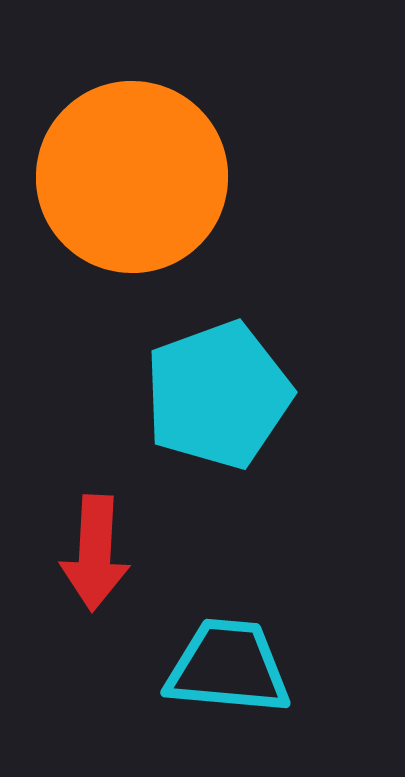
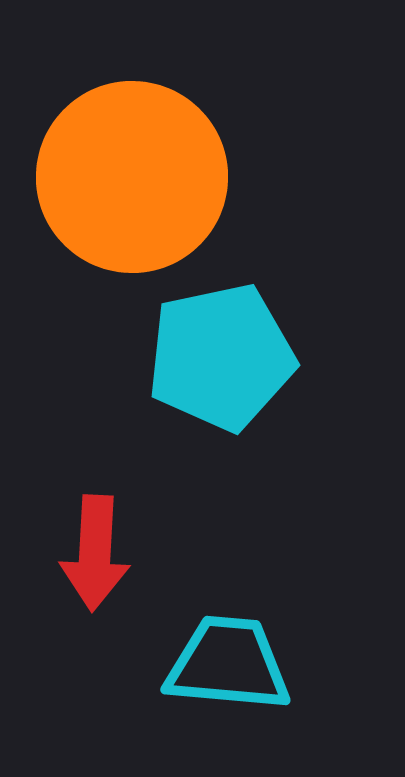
cyan pentagon: moved 3 px right, 38 px up; rotated 8 degrees clockwise
cyan trapezoid: moved 3 px up
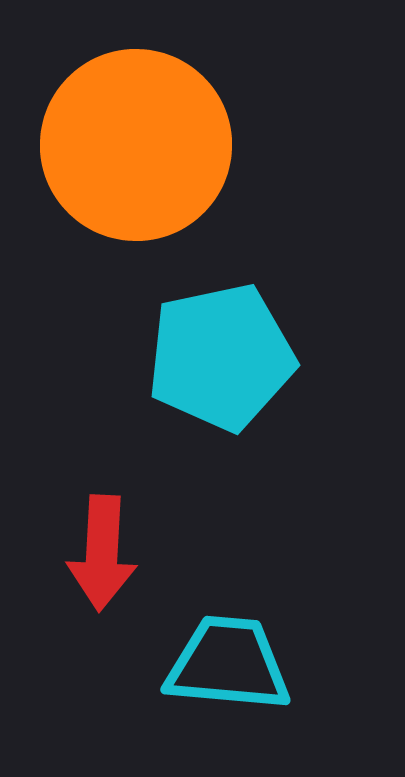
orange circle: moved 4 px right, 32 px up
red arrow: moved 7 px right
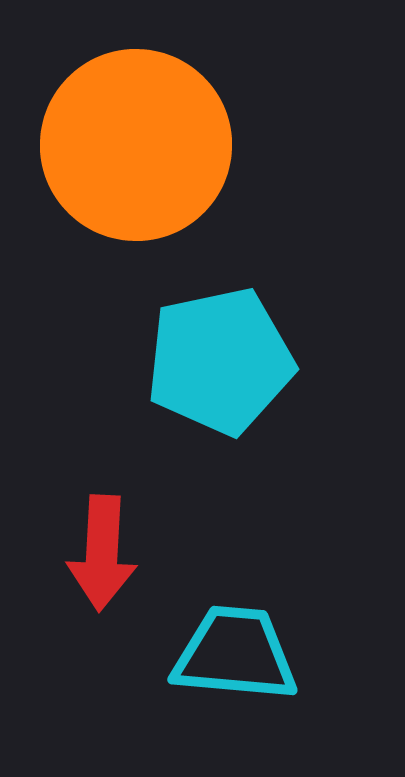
cyan pentagon: moved 1 px left, 4 px down
cyan trapezoid: moved 7 px right, 10 px up
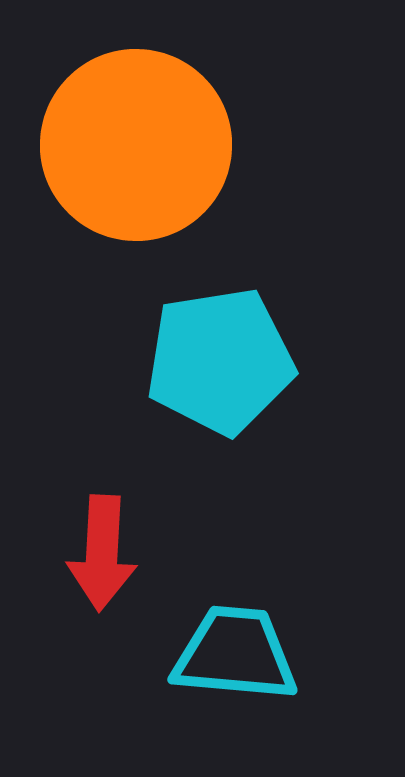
cyan pentagon: rotated 3 degrees clockwise
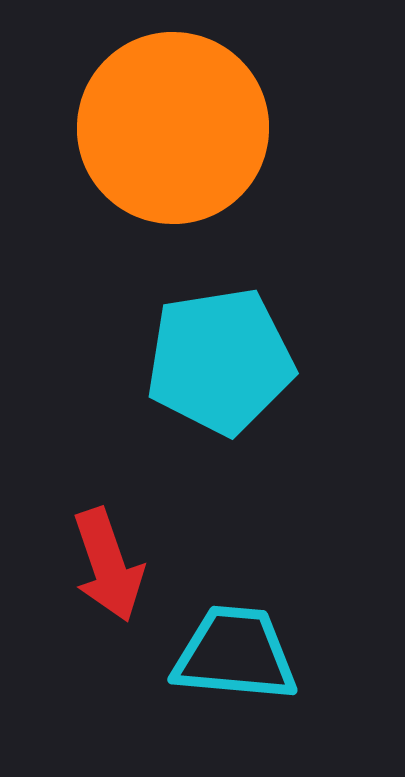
orange circle: moved 37 px right, 17 px up
red arrow: moved 6 px right, 12 px down; rotated 22 degrees counterclockwise
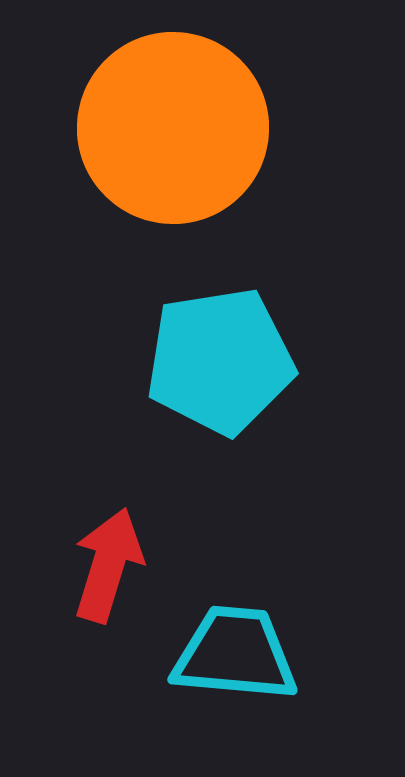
red arrow: rotated 144 degrees counterclockwise
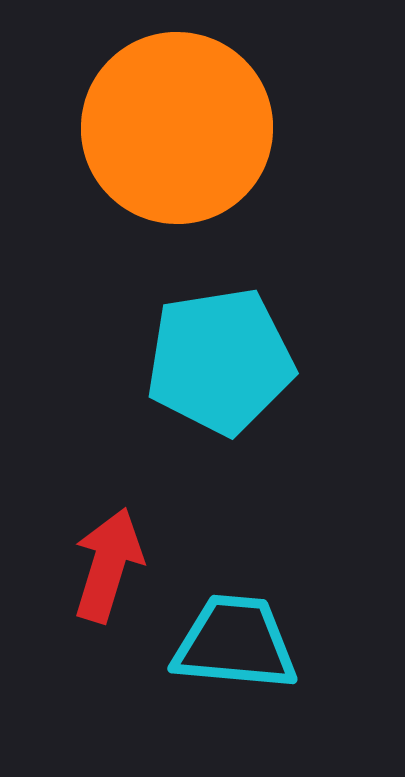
orange circle: moved 4 px right
cyan trapezoid: moved 11 px up
